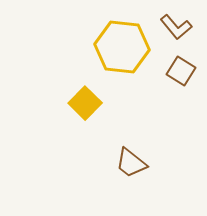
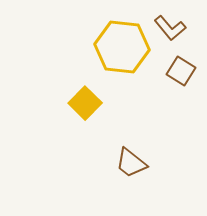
brown L-shape: moved 6 px left, 1 px down
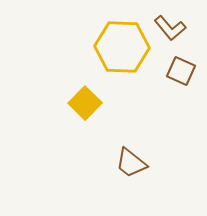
yellow hexagon: rotated 4 degrees counterclockwise
brown square: rotated 8 degrees counterclockwise
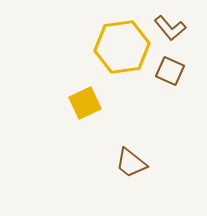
yellow hexagon: rotated 10 degrees counterclockwise
brown square: moved 11 px left
yellow square: rotated 20 degrees clockwise
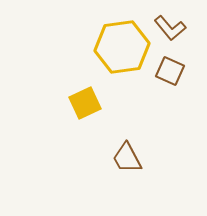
brown trapezoid: moved 4 px left, 5 px up; rotated 24 degrees clockwise
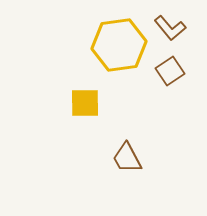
yellow hexagon: moved 3 px left, 2 px up
brown square: rotated 32 degrees clockwise
yellow square: rotated 24 degrees clockwise
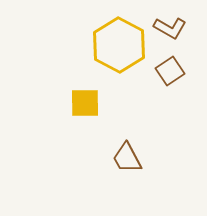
brown L-shape: rotated 20 degrees counterclockwise
yellow hexagon: rotated 24 degrees counterclockwise
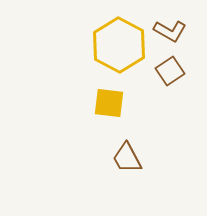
brown L-shape: moved 3 px down
yellow square: moved 24 px right; rotated 8 degrees clockwise
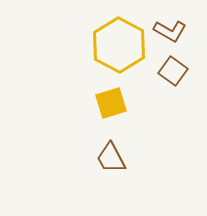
brown square: moved 3 px right; rotated 20 degrees counterclockwise
yellow square: moved 2 px right; rotated 24 degrees counterclockwise
brown trapezoid: moved 16 px left
